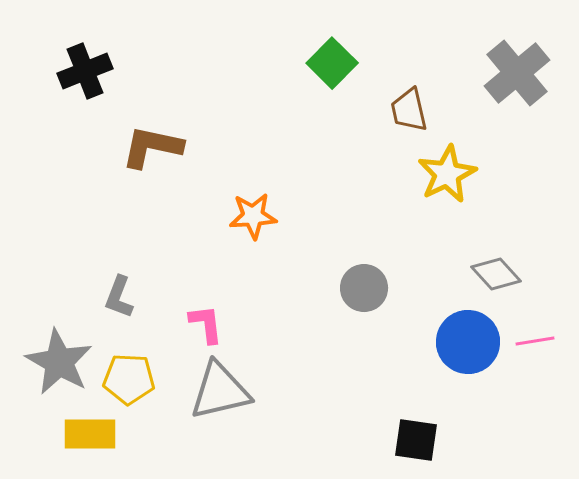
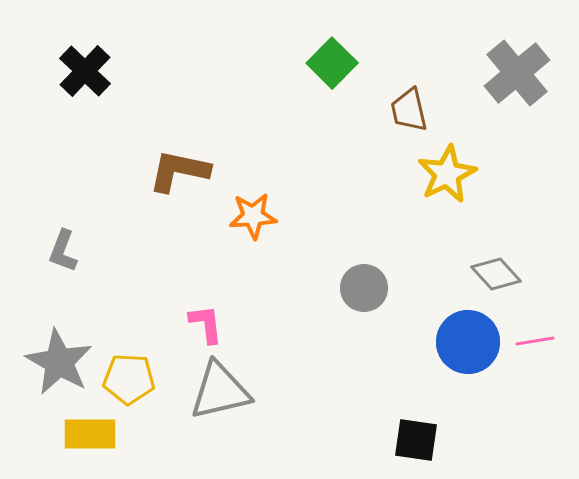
black cross: rotated 24 degrees counterclockwise
brown L-shape: moved 27 px right, 24 px down
gray L-shape: moved 56 px left, 46 px up
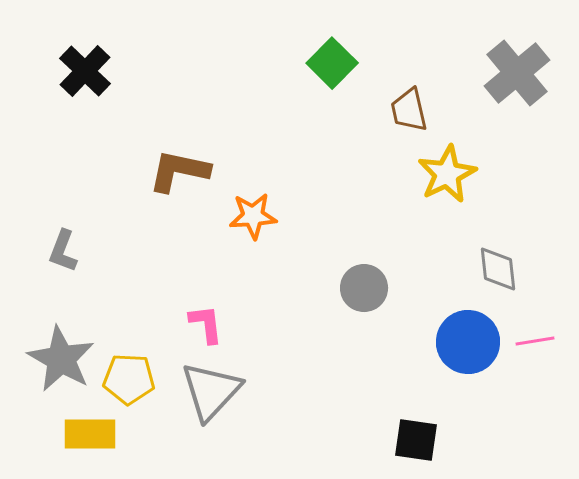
gray diamond: moved 2 px right, 5 px up; rotated 36 degrees clockwise
gray star: moved 2 px right, 3 px up
gray triangle: moved 9 px left; rotated 34 degrees counterclockwise
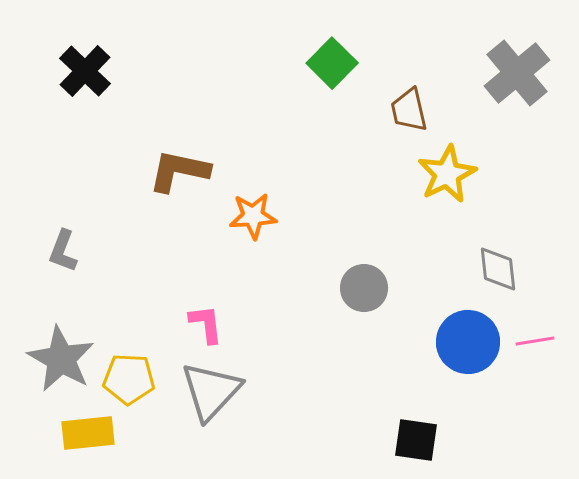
yellow rectangle: moved 2 px left, 1 px up; rotated 6 degrees counterclockwise
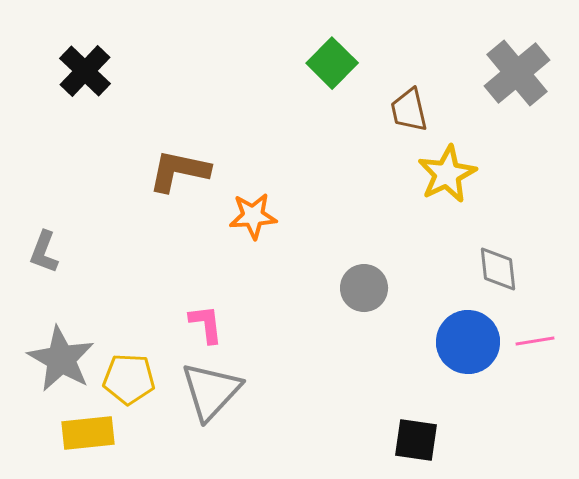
gray L-shape: moved 19 px left, 1 px down
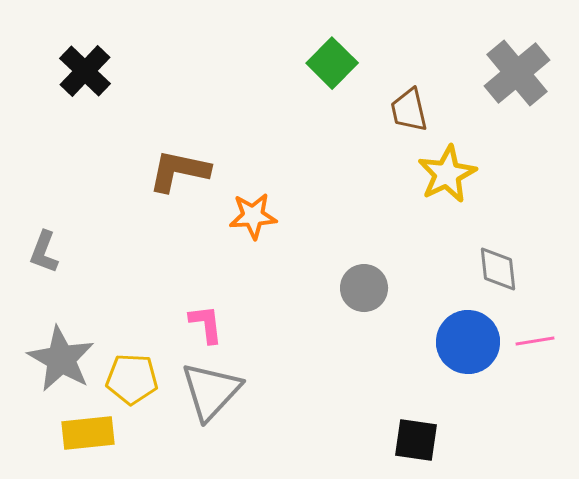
yellow pentagon: moved 3 px right
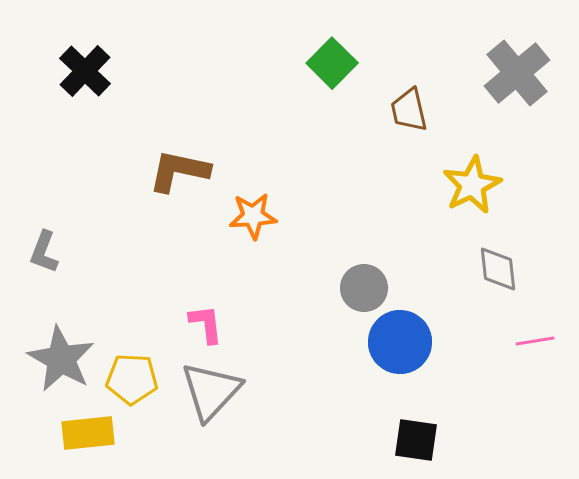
yellow star: moved 25 px right, 11 px down
blue circle: moved 68 px left
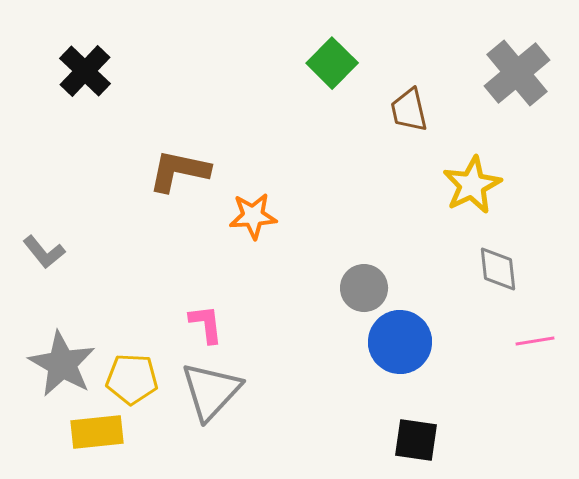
gray L-shape: rotated 60 degrees counterclockwise
gray star: moved 1 px right, 5 px down
yellow rectangle: moved 9 px right, 1 px up
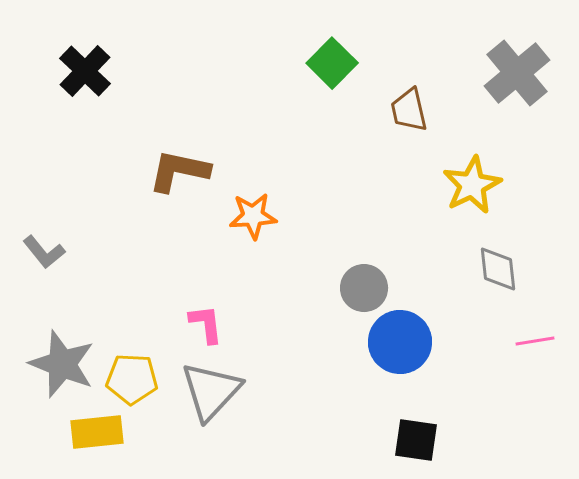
gray star: rotated 8 degrees counterclockwise
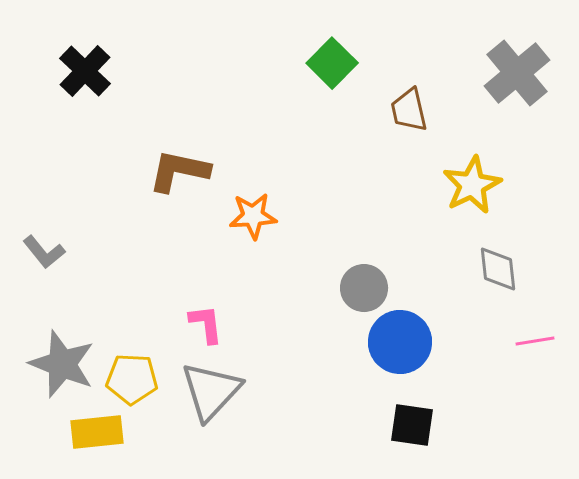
black square: moved 4 px left, 15 px up
